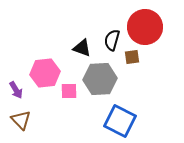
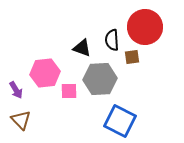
black semicircle: rotated 20 degrees counterclockwise
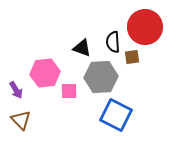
black semicircle: moved 1 px right, 2 px down
gray hexagon: moved 1 px right, 2 px up
blue square: moved 4 px left, 6 px up
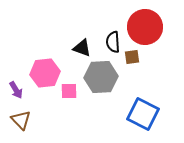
blue square: moved 27 px right, 1 px up
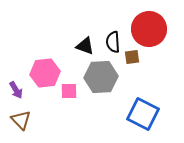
red circle: moved 4 px right, 2 px down
black triangle: moved 3 px right, 2 px up
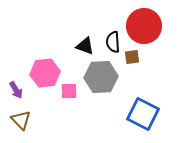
red circle: moved 5 px left, 3 px up
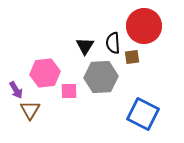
black semicircle: moved 1 px down
black triangle: rotated 42 degrees clockwise
brown triangle: moved 9 px right, 10 px up; rotated 15 degrees clockwise
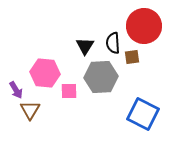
pink hexagon: rotated 12 degrees clockwise
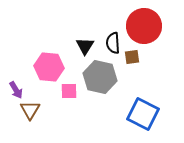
pink hexagon: moved 4 px right, 6 px up
gray hexagon: moved 1 px left; rotated 16 degrees clockwise
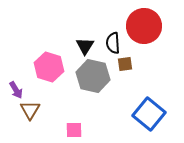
brown square: moved 7 px left, 7 px down
pink hexagon: rotated 12 degrees clockwise
gray hexagon: moved 7 px left, 1 px up
pink square: moved 5 px right, 39 px down
blue square: moved 6 px right; rotated 12 degrees clockwise
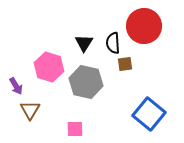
black triangle: moved 1 px left, 3 px up
gray hexagon: moved 7 px left, 6 px down
purple arrow: moved 4 px up
pink square: moved 1 px right, 1 px up
